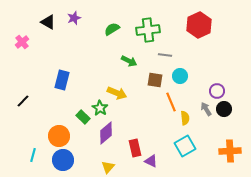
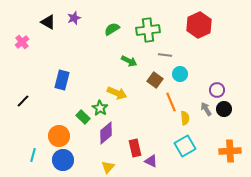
cyan circle: moved 2 px up
brown square: rotated 28 degrees clockwise
purple circle: moved 1 px up
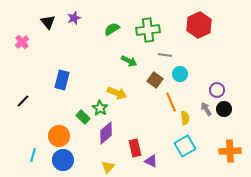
black triangle: rotated 21 degrees clockwise
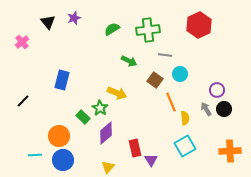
cyan line: moved 2 px right; rotated 72 degrees clockwise
purple triangle: moved 1 px up; rotated 32 degrees clockwise
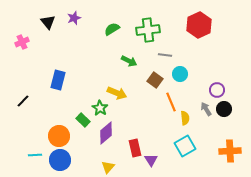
pink cross: rotated 16 degrees clockwise
blue rectangle: moved 4 px left
green rectangle: moved 3 px down
blue circle: moved 3 px left
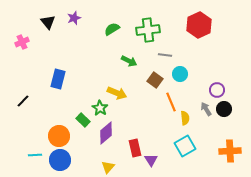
blue rectangle: moved 1 px up
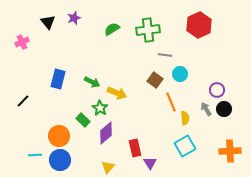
green arrow: moved 37 px left, 21 px down
purple triangle: moved 1 px left, 3 px down
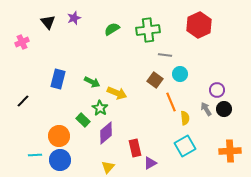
purple triangle: rotated 32 degrees clockwise
